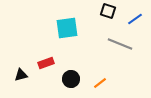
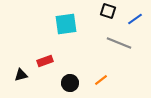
cyan square: moved 1 px left, 4 px up
gray line: moved 1 px left, 1 px up
red rectangle: moved 1 px left, 2 px up
black circle: moved 1 px left, 4 px down
orange line: moved 1 px right, 3 px up
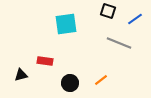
red rectangle: rotated 28 degrees clockwise
